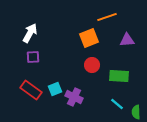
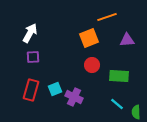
red rectangle: rotated 70 degrees clockwise
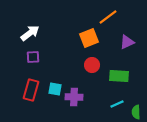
orange line: moved 1 px right; rotated 18 degrees counterclockwise
white arrow: rotated 24 degrees clockwise
purple triangle: moved 2 px down; rotated 21 degrees counterclockwise
cyan square: rotated 32 degrees clockwise
purple cross: rotated 24 degrees counterclockwise
cyan line: rotated 64 degrees counterclockwise
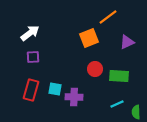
red circle: moved 3 px right, 4 px down
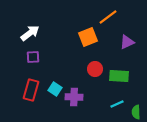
orange square: moved 1 px left, 1 px up
cyan square: rotated 24 degrees clockwise
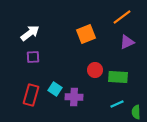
orange line: moved 14 px right
orange square: moved 2 px left, 3 px up
red circle: moved 1 px down
green rectangle: moved 1 px left, 1 px down
red rectangle: moved 5 px down
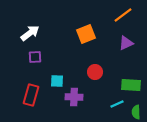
orange line: moved 1 px right, 2 px up
purple triangle: moved 1 px left, 1 px down
purple square: moved 2 px right
red circle: moved 2 px down
green rectangle: moved 13 px right, 8 px down
cyan square: moved 2 px right, 8 px up; rotated 32 degrees counterclockwise
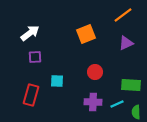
purple cross: moved 19 px right, 5 px down
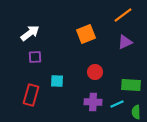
purple triangle: moved 1 px left, 1 px up
